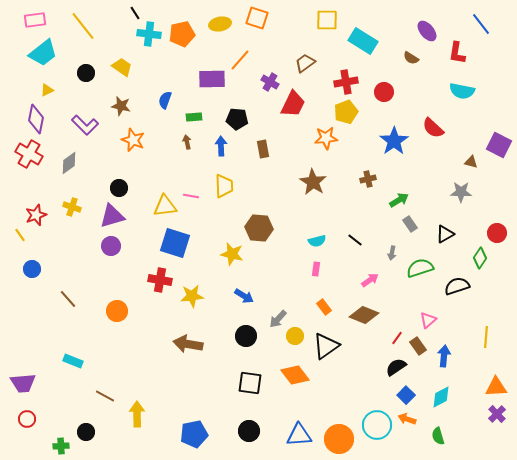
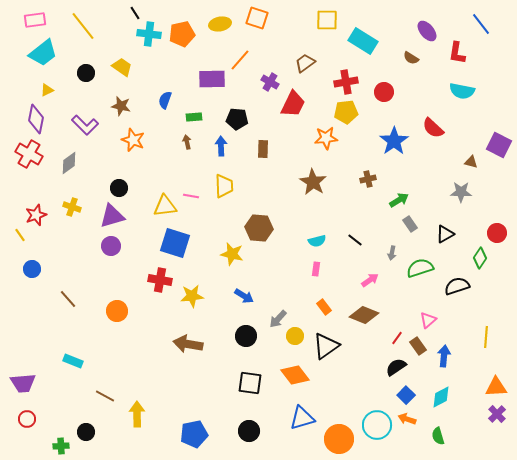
yellow pentagon at (346, 112): rotated 15 degrees clockwise
brown rectangle at (263, 149): rotated 12 degrees clockwise
blue triangle at (299, 435): moved 3 px right, 17 px up; rotated 12 degrees counterclockwise
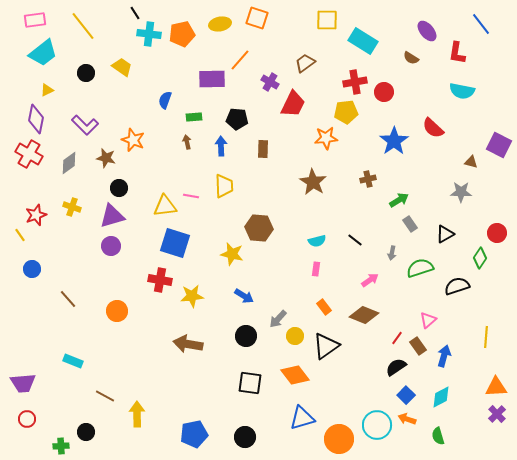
red cross at (346, 82): moved 9 px right
brown star at (121, 106): moved 15 px left, 52 px down
blue arrow at (444, 356): rotated 10 degrees clockwise
black circle at (249, 431): moved 4 px left, 6 px down
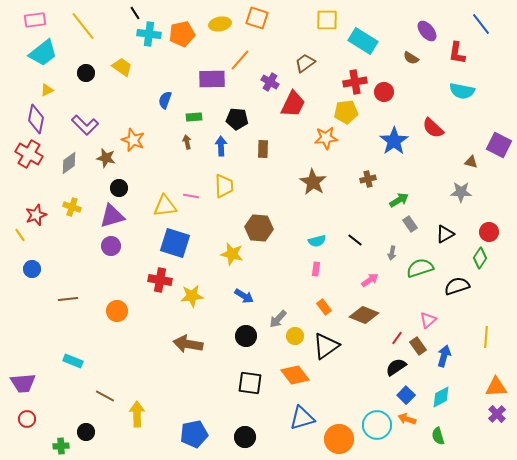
red circle at (497, 233): moved 8 px left, 1 px up
brown line at (68, 299): rotated 54 degrees counterclockwise
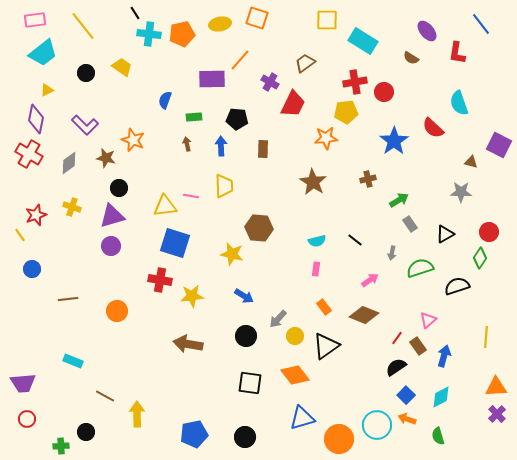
cyan semicircle at (462, 91): moved 3 px left, 12 px down; rotated 60 degrees clockwise
brown arrow at (187, 142): moved 2 px down
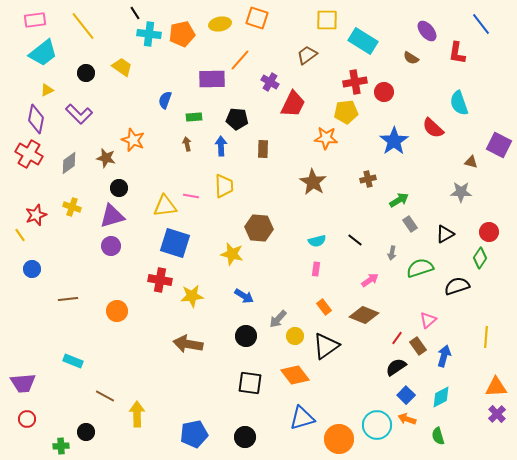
brown trapezoid at (305, 63): moved 2 px right, 8 px up
purple L-shape at (85, 125): moved 6 px left, 11 px up
orange star at (326, 138): rotated 10 degrees clockwise
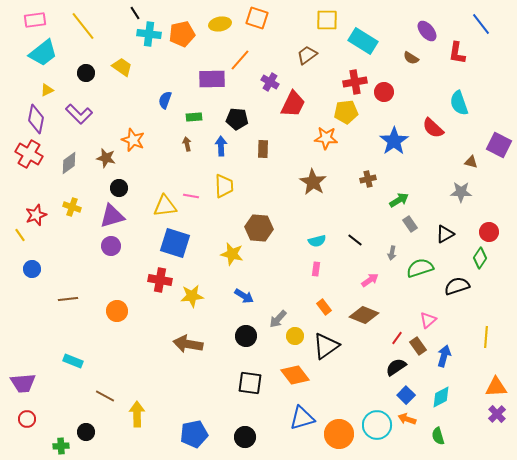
orange circle at (339, 439): moved 5 px up
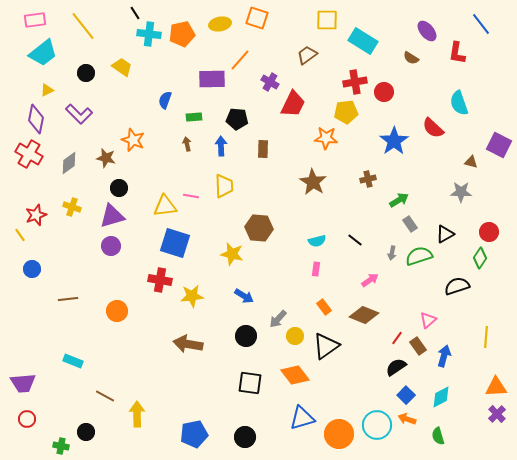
green semicircle at (420, 268): moved 1 px left, 12 px up
green cross at (61, 446): rotated 14 degrees clockwise
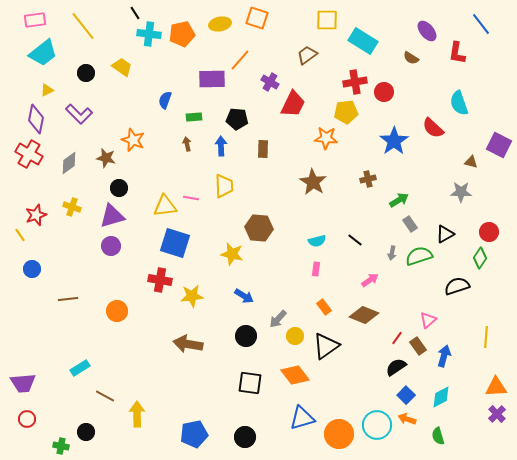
pink line at (191, 196): moved 2 px down
cyan rectangle at (73, 361): moved 7 px right, 7 px down; rotated 54 degrees counterclockwise
